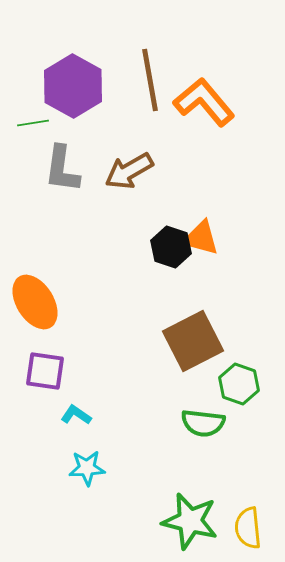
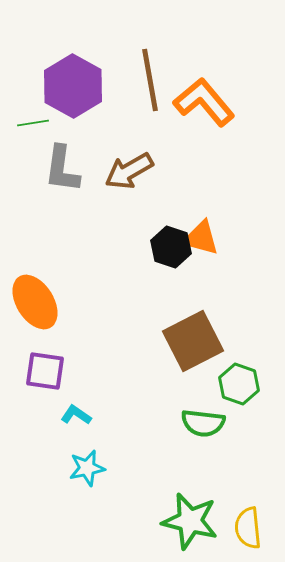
cyan star: rotated 9 degrees counterclockwise
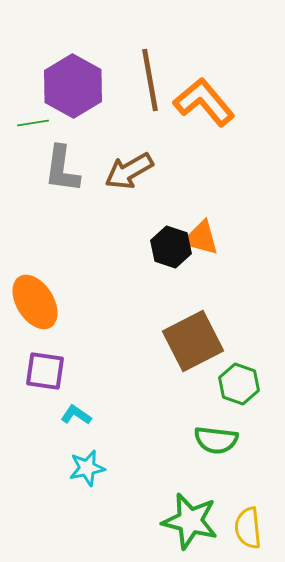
green semicircle: moved 13 px right, 17 px down
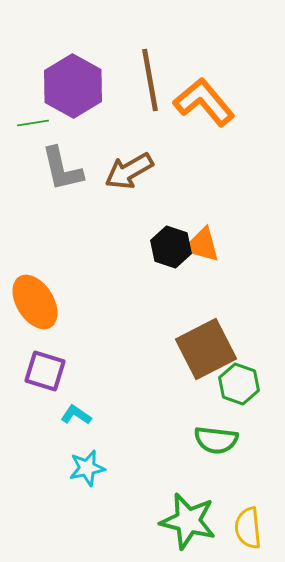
gray L-shape: rotated 21 degrees counterclockwise
orange triangle: moved 1 px right, 7 px down
brown square: moved 13 px right, 8 px down
purple square: rotated 9 degrees clockwise
green star: moved 2 px left
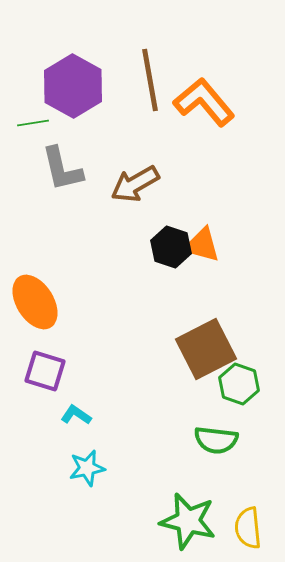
brown arrow: moved 6 px right, 13 px down
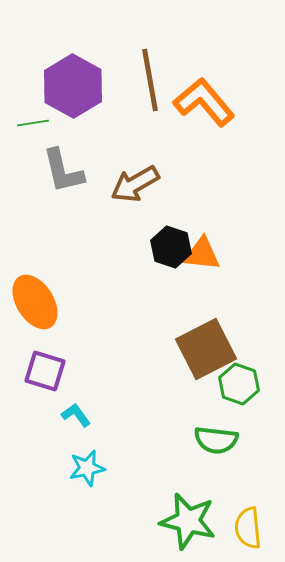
gray L-shape: moved 1 px right, 2 px down
orange triangle: moved 9 px down; rotated 9 degrees counterclockwise
cyan L-shape: rotated 20 degrees clockwise
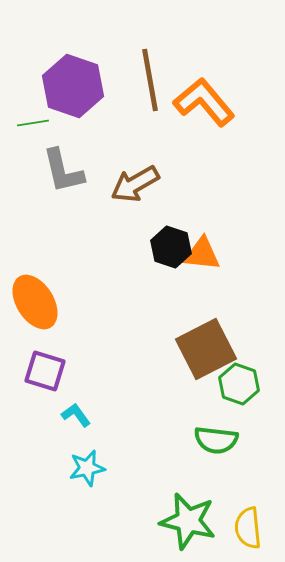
purple hexagon: rotated 10 degrees counterclockwise
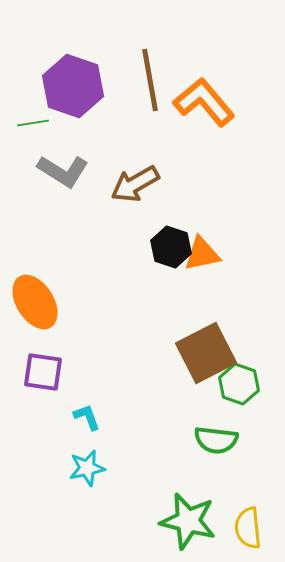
gray L-shape: rotated 45 degrees counterclockwise
orange triangle: rotated 18 degrees counterclockwise
brown square: moved 4 px down
purple square: moved 2 px left, 1 px down; rotated 9 degrees counterclockwise
cyan L-shape: moved 11 px right, 2 px down; rotated 16 degrees clockwise
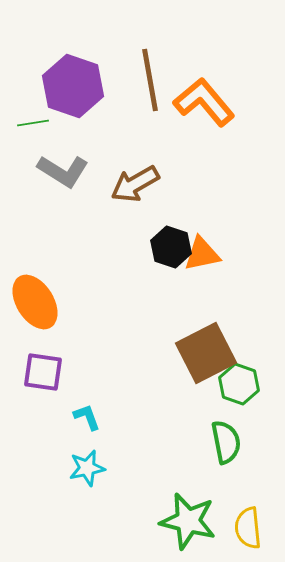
green semicircle: moved 10 px right, 2 px down; rotated 108 degrees counterclockwise
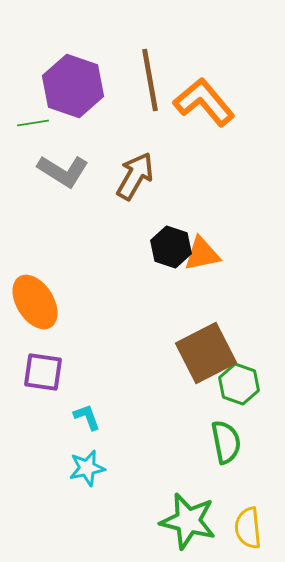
brown arrow: moved 8 px up; rotated 150 degrees clockwise
